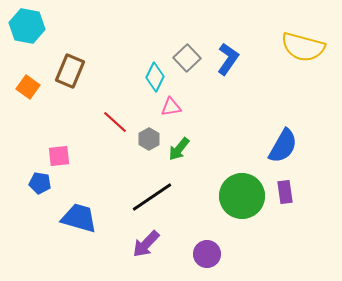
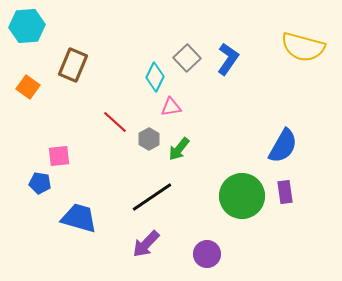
cyan hexagon: rotated 16 degrees counterclockwise
brown rectangle: moved 3 px right, 6 px up
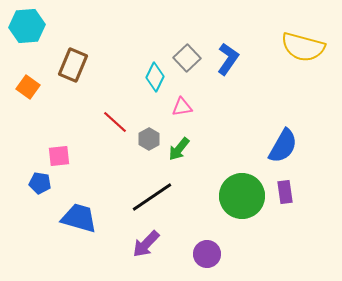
pink triangle: moved 11 px right
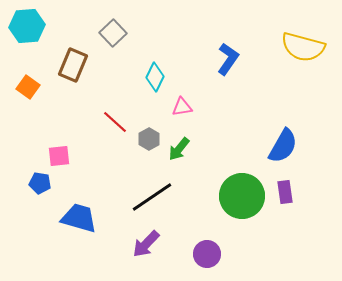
gray square: moved 74 px left, 25 px up
